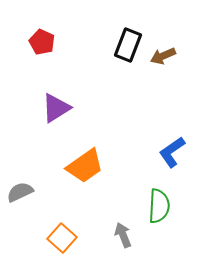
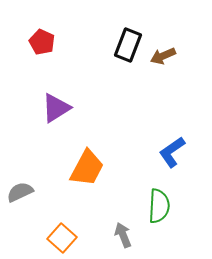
orange trapezoid: moved 2 px right, 2 px down; rotated 27 degrees counterclockwise
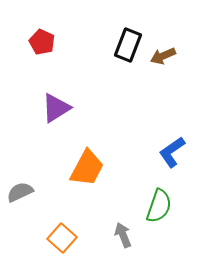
green semicircle: rotated 16 degrees clockwise
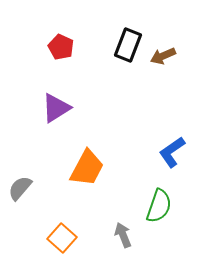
red pentagon: moved 19 px right, 5 px down
gray semicircle: moved 4 px up; rotated 24 degrees counterclockwise
